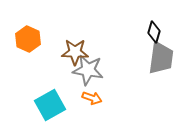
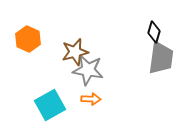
brown star: rotated 16 degrees counterclockwise
orange arrow: moved 1 px left, 1 px down; rotated 18 degrees counterclockwise
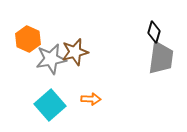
gray star: moved 37 px left, 11 px up; rotated 20 degrees counterclockwise
cyan square: rotated 12 degrees counterclockwise
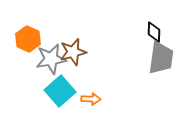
black diamond: rotated 15 degrees counterclockwise
brown star: moved 2 px left
cyan square: moved 10 px right, 14 px up
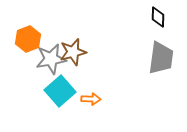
black diamond: moved 4 px right, 15 px up
orange hexagon: rotated 15 degrees clockwise
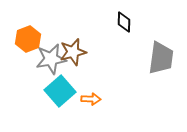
black diamond: moved 34 px left, 5 px down
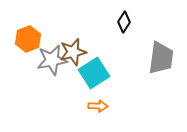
black diamond: rotated 30 degrees clockwise
gray star: moved 1 px right, 1 px down
cyan square: moved 34 px right, 18 px up; rotated 8 degrees clockwise
orange arrow: moved 7 px right, 7 px down
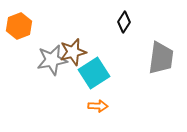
orange hexagon: moved 9 px left, 13 px up
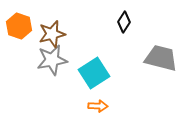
orange hexagon: rotated 20 degrees counterclockwise
brown star: moved 21 px left, 18 px up
gray trapezoid: rotated 84 degrees counterclockwise
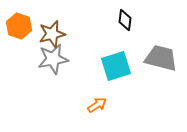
black diamond: moved 1 px right, 2 px up; rotated 25 degrees counterclockwise
gray star: moved 1 px right, 1 px up
cyan square: moved 22 px right, 7 px up; rotated 16 degrees clockwise
orange arrow: moved 1 px left, 1 px up; rotated 36 degrees counterclockwise
